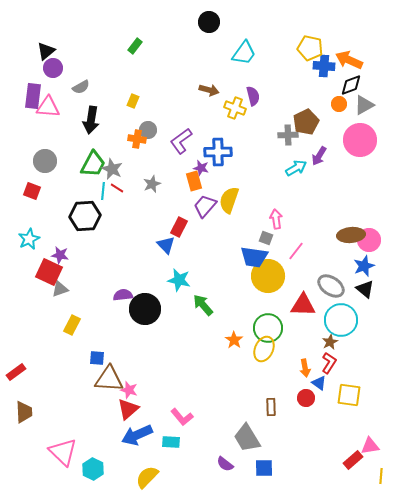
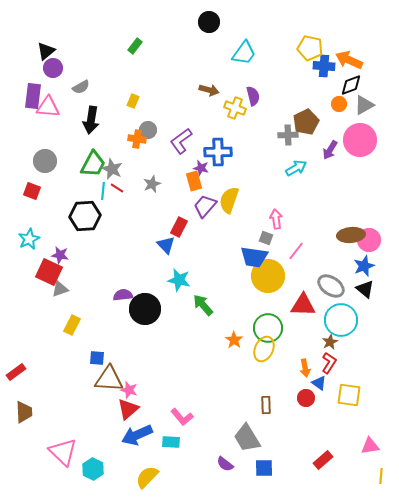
purple arrow at (319, 156): moved 11 px right, 6 px up
brown rectangle at (271, 407): moved 5 px left, 2 px up
red rectangle at (353, 460): moved 30 px left
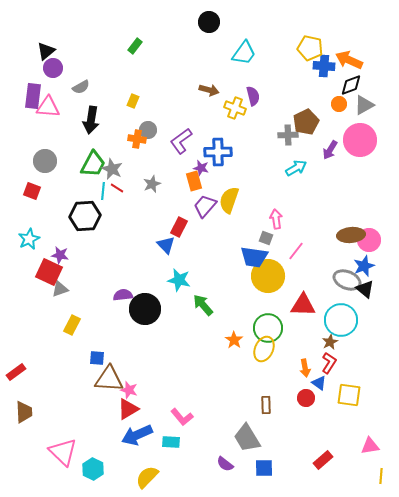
gray ellipse at (331, 286): moved 16 px right, 6 px up; rotated 12 degrees counterclockwise
red triangle at (128, 409): rotated 10 degrees clockwise
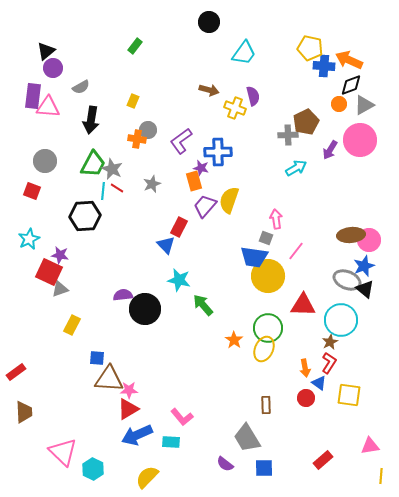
pink star at (129, 390): rotated 18 degrees counterclockwise
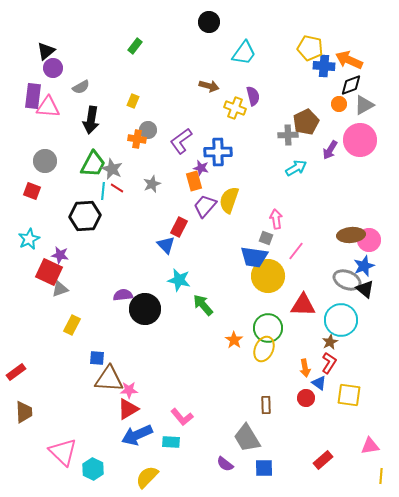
brown arrow at (209, 90): moved 4 px up
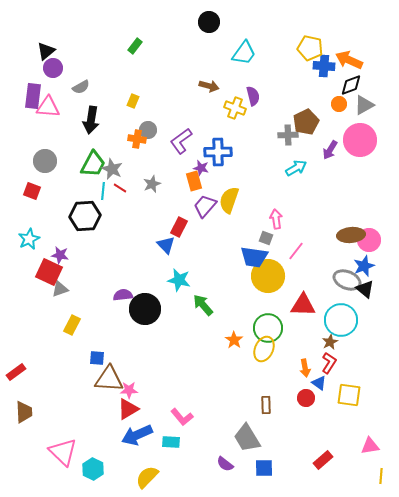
red line at (117, 188): moved 3 px right
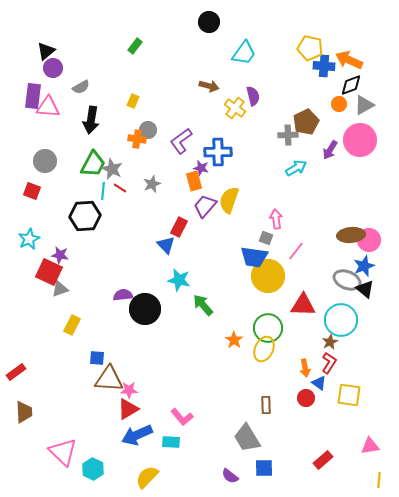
yellow cross at (235, 108): rotated 15 degrees clockwise
purple semicircle at (225, 464): moved 5 px right, 12 px down
yellow line at (381, 476): moved 2 px left, 4 px down
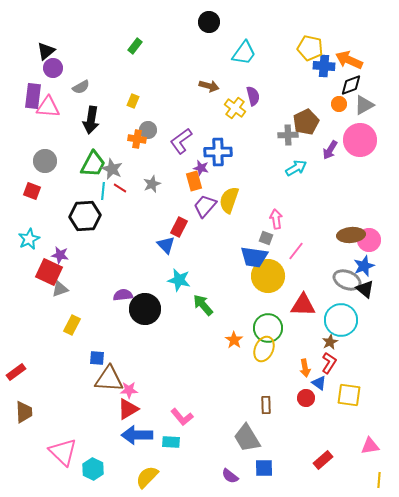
blue arrow at (137, 435): rotated 24 degrees clockwise
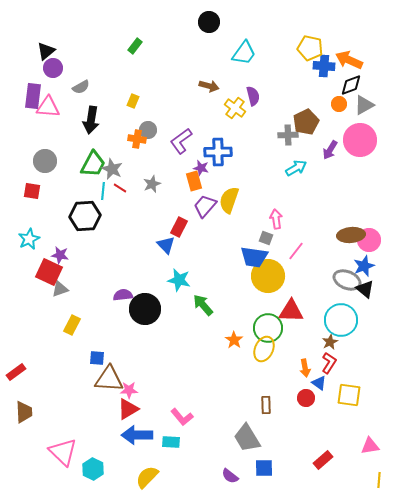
red square at (32, 191): rotated 12 degrees counterclockwise
red triangle at (303, 305): moved 12 px left, 6 px down
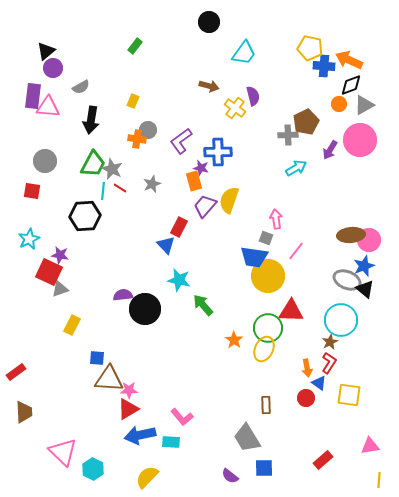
orange arrow at (305, 368): moved 2 px right
blue arrow at (137, 435): moved 3 px right; rotated 12 degrees counterclockwise
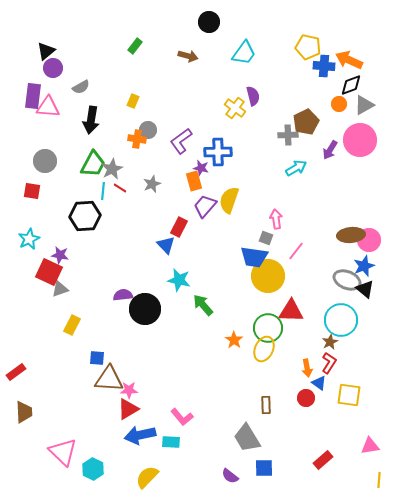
yellow pentagon at (310, 48): moved 2 px left, 1 px up
brown arrow at (209, 86): moved 21 px left, 30 px up
gray star at (112, 169): rotated 20 degrees clockwise
